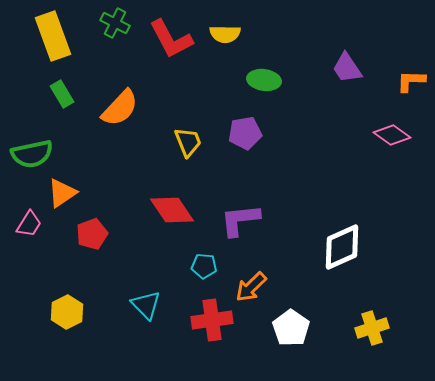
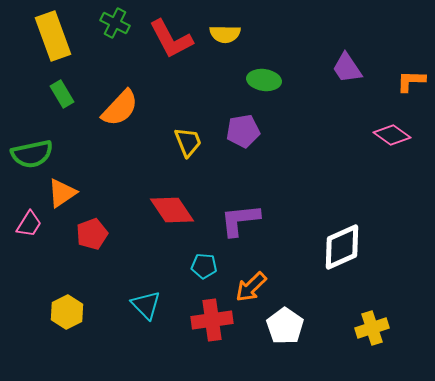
purple pentagon: moved 2 px left, 2 px up
white pentagon: moved 6 px left, 2 px up
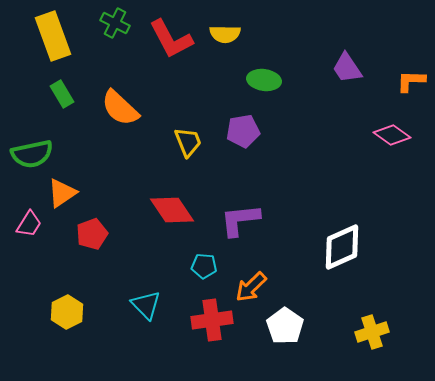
orange semicircle: rotated 90 degrees clockwise
yellow cross: moved 4 px down
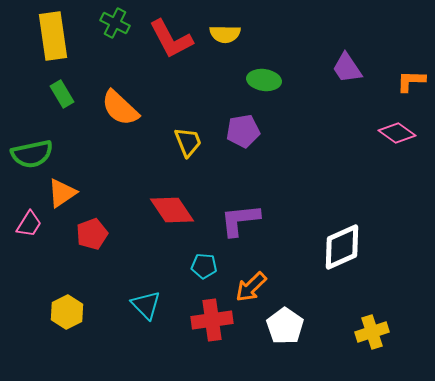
yellow rectangle: rotated 12 degrees clockwise
pink diamond: moved 5 px right, 2 px up
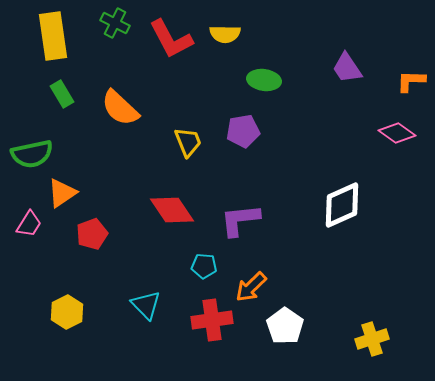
white diamond: moved 42 px up
yellow cross: moved 7 px down
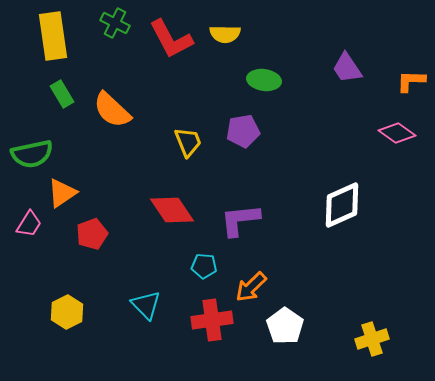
orange semicircle: moved 8 px left, 2 px down
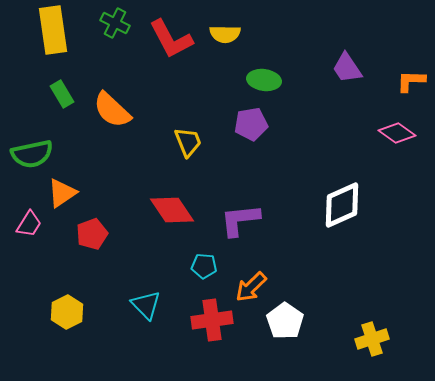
yellow rectangle: moved 6 px up
purple pentagon: moved 8 px right, 7 px up
white pentagon: moved 5 px up
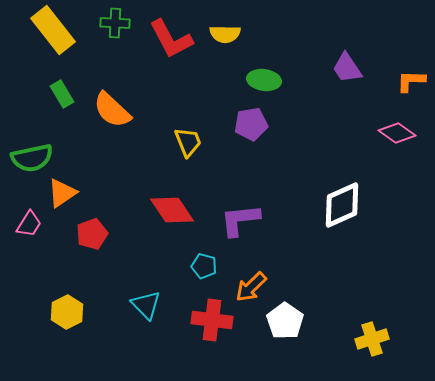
green cross: rotated 24 degrees counterclockwise
yellow rectangle: rotated 30 degrees counterclockwise
green semicircle: moved 4 px down
cyan pentagon: rotated 10 degrees clockwise
red cross: rotated 15 degrees clockwise
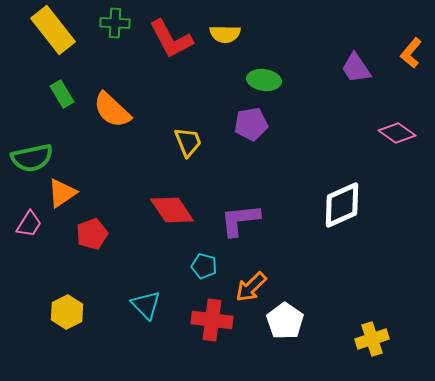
purple trapezoid: moved 9 px right
orange L-shape: moved 28 px up; rotated 52 degrees counterclockwise
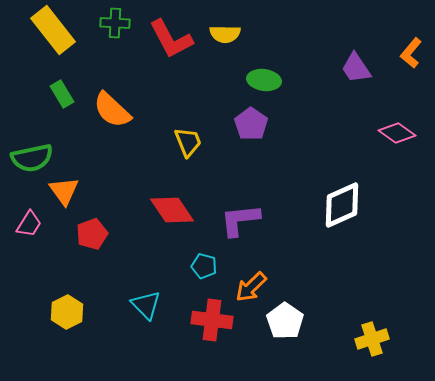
purple pentagon: rotated 28 degrees counterclockwise
orange triangle: moved 2 px right, 2 px up; rotated 32 degrees counterclockwise
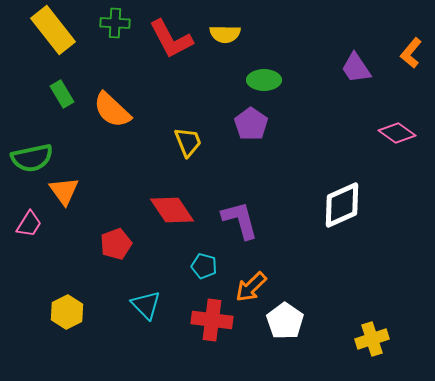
green ellipse: rotated 8 degrees counterclockwise
purple L-shape: rotated 81 degrees clockwise
red pentagon: moved 24 px right, 10 px down
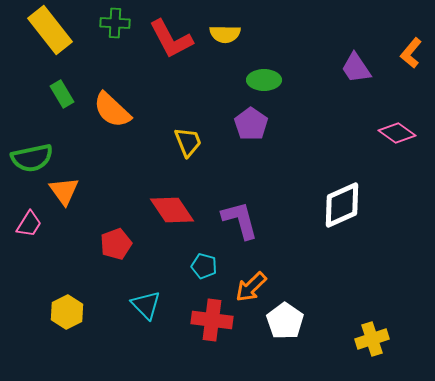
yellow rectangle: moved 3 px left
